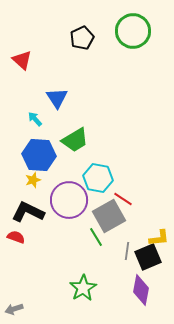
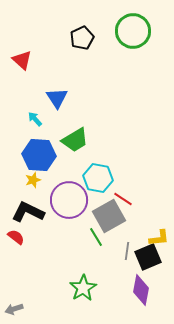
red semicircle: rotated 18 degrees clockwise
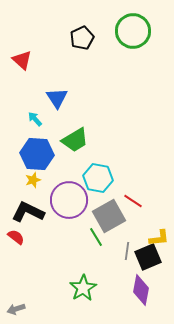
blue hexagon: moved 2 px left, 1 px up
red line: moved 10 px right, 2 px down
gray arrow: moved 2 px right
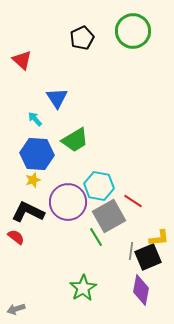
cyan hexagon: moved 1 px right, 8 px down
purple circle: moved 1 px left, 2 px down
gray line: moved 4 px right
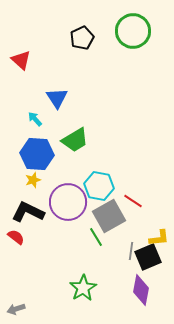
red triangle: moved 1 px left
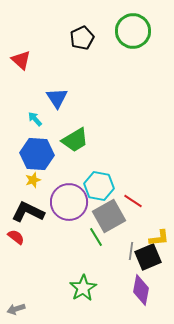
purple circle: moved 1 px right
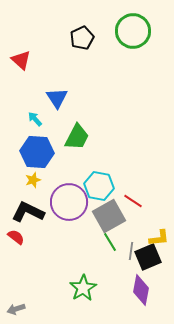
green trapezoid: moved 2 px right, 3 px up; rotated 32 degrees counterclockwise
blue hexagon: moved 2 px up
green line: moved 14 px right, 5 px down
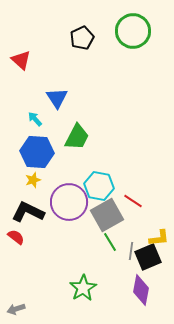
gray square: moved 2 px left, 1 px up
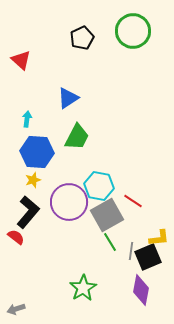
blue triangle: moved 11 px right; rotated 30 degrees clockwise
cyan arrow: moved 8 px left; rotated 49 degrees clockwise
black L-shape: rotated 104 degrees clockwise
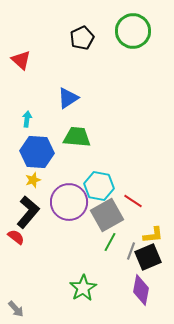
green trapezoid: rotated 112 degrees counterclockwise
yellow L-shape: moved 6 px left, 3 px up
green line: rotated 60 degrees clockwise
gray line: rotated 12 degrees clockwise
gray arrow: rotated 114 degrees counterclockwise
